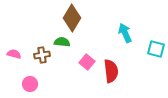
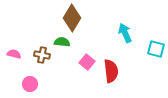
brown cross: rotated 21 degrees clockwise
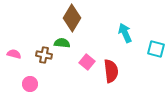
green semicircle: moved 1 px down
brown cross: moved 2 px right
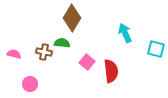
brown cross: moved 3 px up
